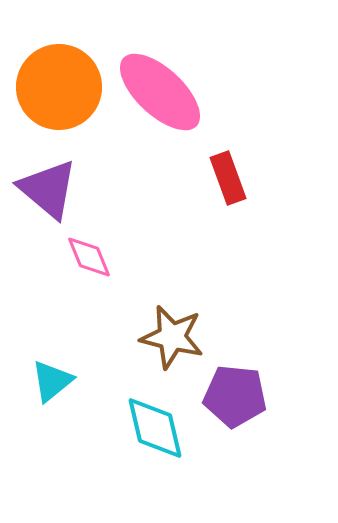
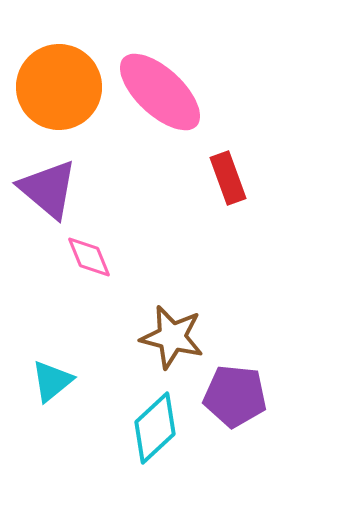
cyan diamond: rotated 60 degrees clockwise
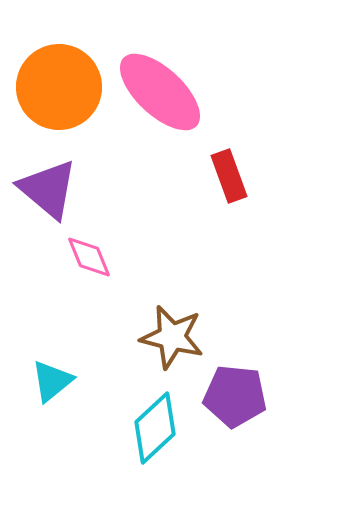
red rectangle: moved 1 px right, 2 px up
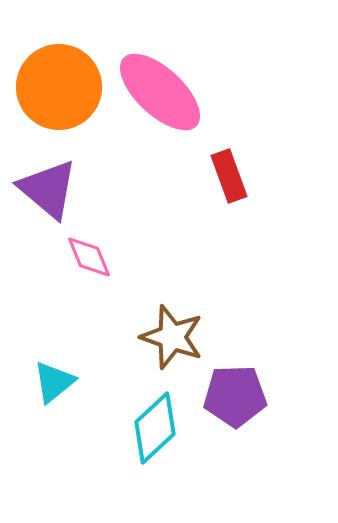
brown star: rotated 6 degrees clockwise
cyan triangle: moved 2 px right, 1 px down
purple pentagon: rotated 8 degrees counterclockwise
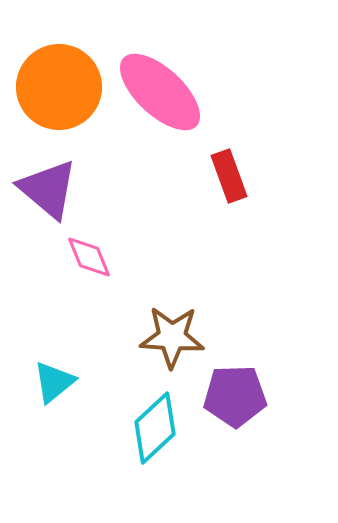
brown star: rotated 16 degrees counterclockwise
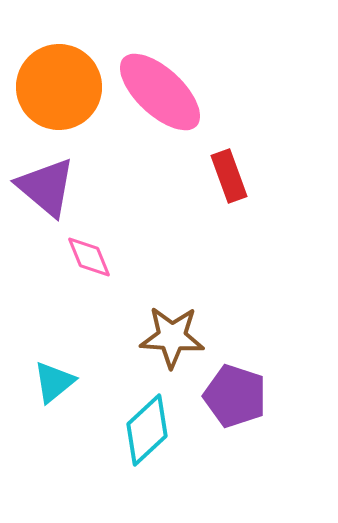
purple triangle: moved 2 px left, 2 px up
purple pentagon: rotated 20 degrees clockwise
cyan diamond: moved 8 px left, 2 px down
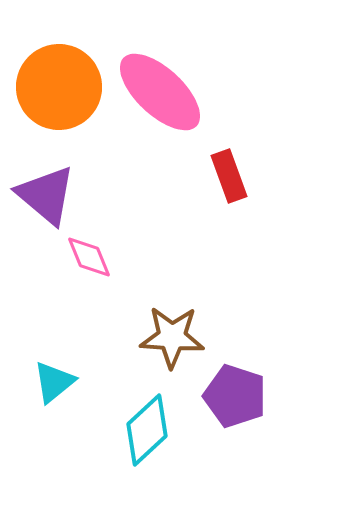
purple triangle: moved 8 px down
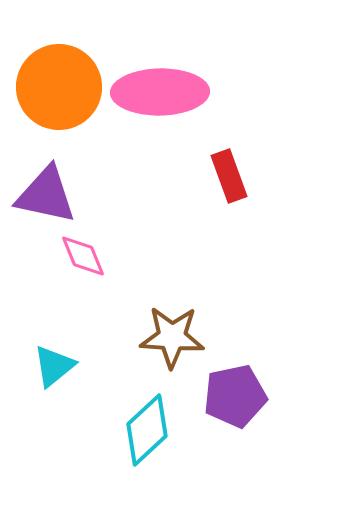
pink ellipse: rotated 44 degrees counterclockwise
purple triangle: rotated 28 degrees counterclockwise
pink diamond: moved 6 px left, 1 px up
cyan triangle: moved 16 px up
purple pentagon: rotated 30 degrees counterclockwise
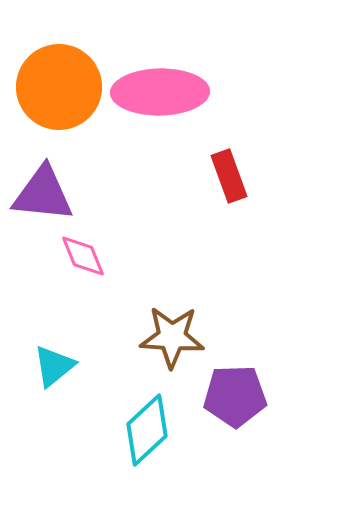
purple triangle: moved 3 px left, 1 px up; rotated 6 degrees counterclockwise
purple pentagon: rotated 10 degrees clockwise
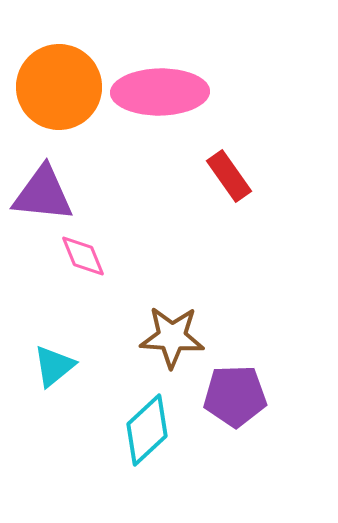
red rectangle: rotated 15 degrees counterclockwise
